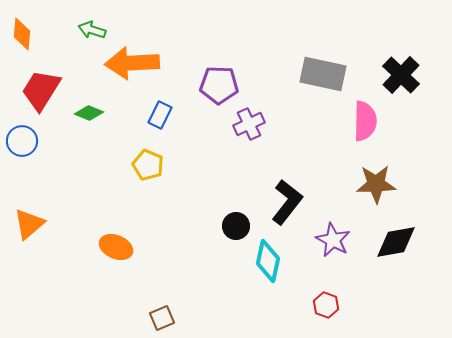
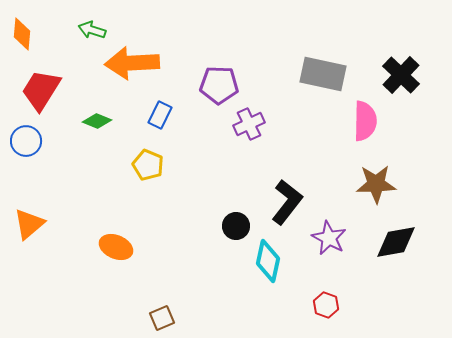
green diamond: moved 8 px right, 8 px down
blue circle: moved 4 px right
purple star: moved 4 px left, 2 px up
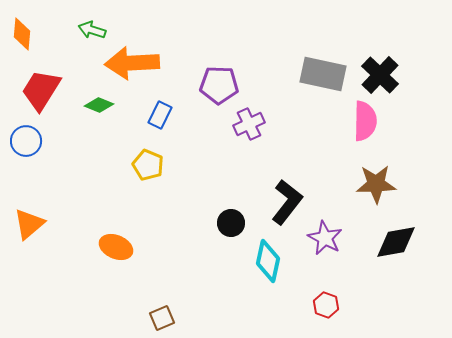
black cross: moved 21 px left
green diamond: moved 2 px right, 16 px up
black circle: moved 5 px left, 3 px up
purple star: moved 4 px left
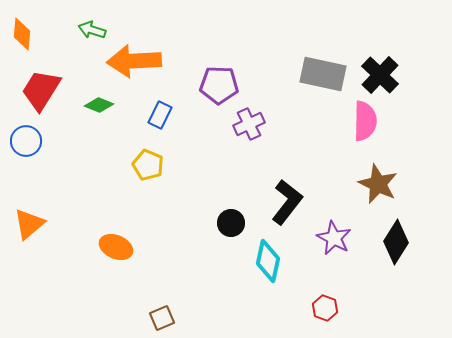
orange arrow: moved 2 px right, 2 px up
brown star: moved 2 px right; rotated 27 degrees clockwise
purple star: moved 9 px right
black diamond: rotated 48 degrees counterclockwise
red hexagon: moved 1 px left, 3 px down
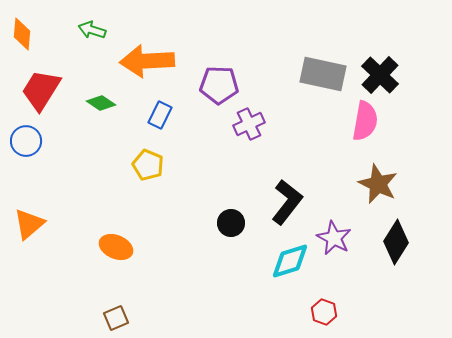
orange arrow: moved 13 px right
green diamond: moved 2 px right, 2 px up; rotated 12 degrees clockwise
pink semicircle: rotated 9 degrees clockwise
cyan diamond: moved 22 px right; rotated 60 degrees clockwise
red hexagon: moved 1 px left, 4 px down
brown square: moved 46 px left
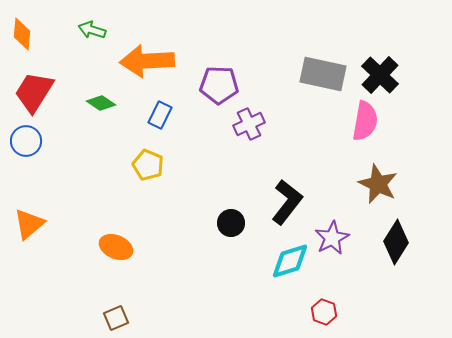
red trapezoid: moved 7 px left, 2 px down
purple star: moved 2 px left; rotated 16 degrees clockwise
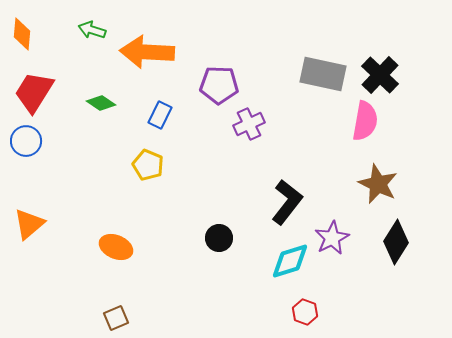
orange arrow: moved 9 px up; rotated 6 degrees clockwise
black circle: moved 12 px left, 15 px down
red hexagon: moved 19 px left
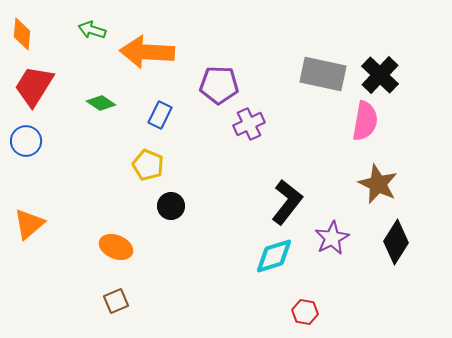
red trapezoid: moved 6 px up
black circle: moved 48 px left, 32 px up
cyan diamond: moved 16 px left, 5 px up
red hexagon: rotated 10 degrees counterclockwise
brown square: moved 17 px up
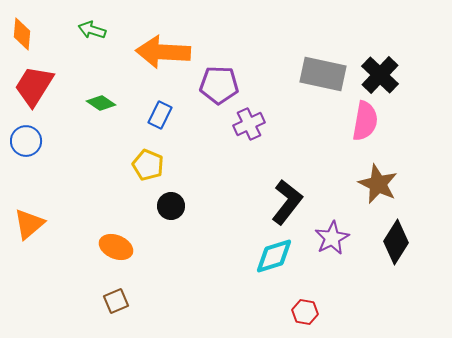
orange arrow: moved 16 px right
